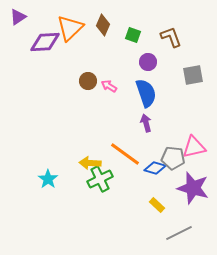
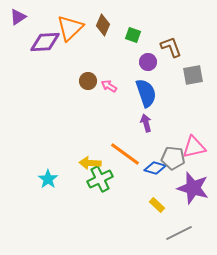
brown L-shape: moved 10 px down
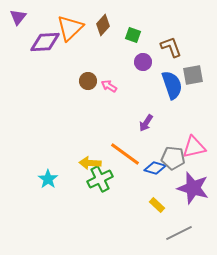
purple triangle: rotated 18 degrees counterclockwise
brown diamond: rotated 20 degrees clockwise
purple circle: moved 5 px left
blue semicircle: moved 26 px right, 8 px up
purple arrow: rotated 132 degrees counterclockwise
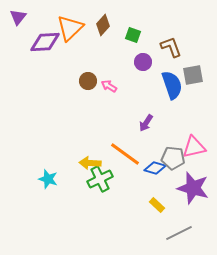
cyan star: rotated 18 degrees counterclockwise
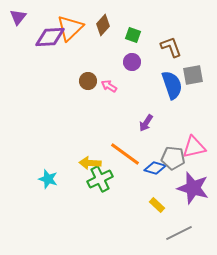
purple diamond: moved 5 px right, 5 px up
purple circle: moved 11 px left
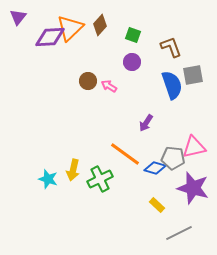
brown diamond: moved 3 px left
yellow arrow: moved 17 px left, 7 px down; rotated 80 degrees counterclockwise
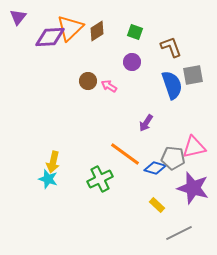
brown diamond: moved 3 px left, 6 px down; rotated 15 degrees clockwise
green square: moved 2 px right, 3 px up
yellow arrow: moved 20 px left, 8 px up
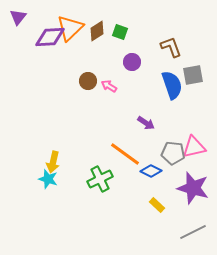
green square: moved 15 px left
purple arrow: rotated 90 degrees counterclockwise
gray pentagon: moved 5 px up
blue diamond: moved 4 px left, 3 px down; rotated 10 degrees clockwise
gray line: moved 14 px right, 1 px up
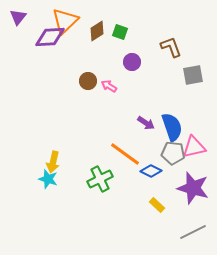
orange triangle: moved 5 px left, 7 px up
blue semicircle: moved 42 px down
